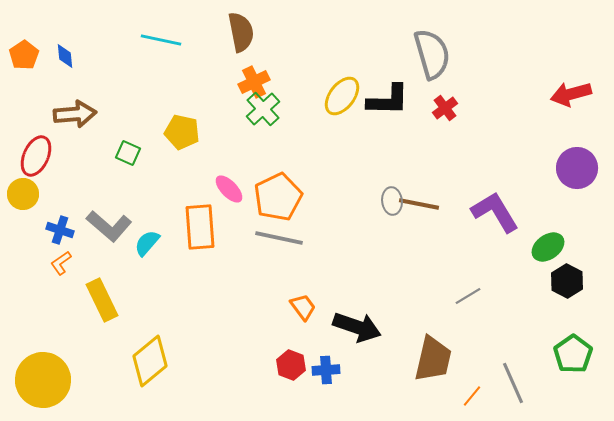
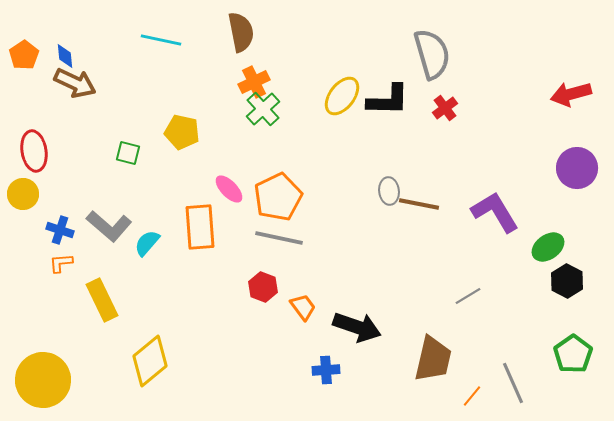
brown arrow at (75, 114): moved 31 px up; rotated 30 degrees clockwise
green square at (128, 153): rotated 10 degrees counterclockwise
red ellipse at (36, 156): moved 2 px left, 5 px up; rotated 33 degrees counterclockwise
gray ellipse at (392, 201): moved 3 px left, 10 px up
orange L-shape at (61, 263): rotated 30 degrees clockwise
red hexagon at (291, 365): moved 28 px left, 78 px up
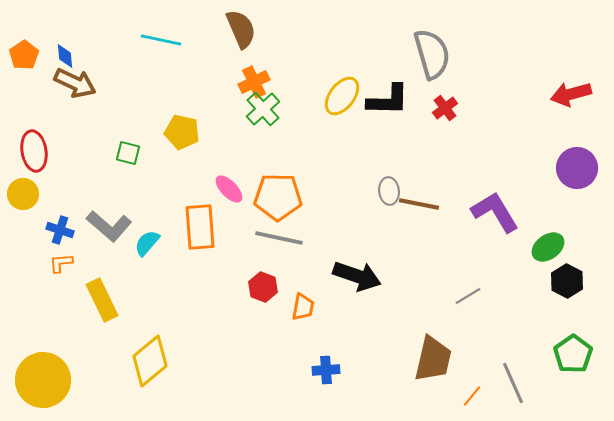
brown semicircle at (241, 32): moved 3 px up; rotated 12 degrees counterclockwise
orange pentagon at (278, 197): rotated 27 degrees clockwise
orange trapezoid at (303, 307): rotated 48 degrees clockwise
black arrow at (357, 327): moved 51 px up
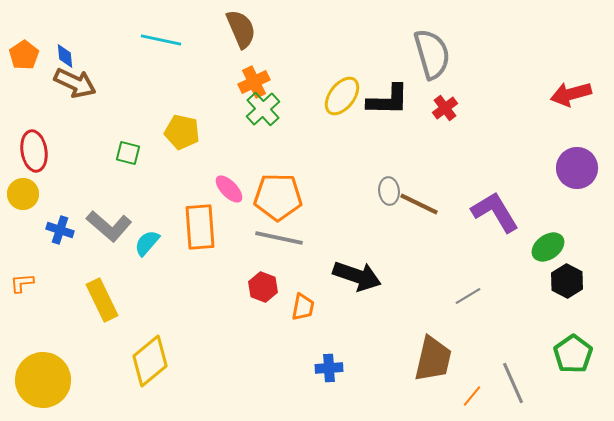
brown line at (419, 204): rotated 15 degrees clockwise
orange L-shape at (61, 263): moved 39 px left, 20 px down
blue cross at (326, 370): moved 3 px right, 2 px up
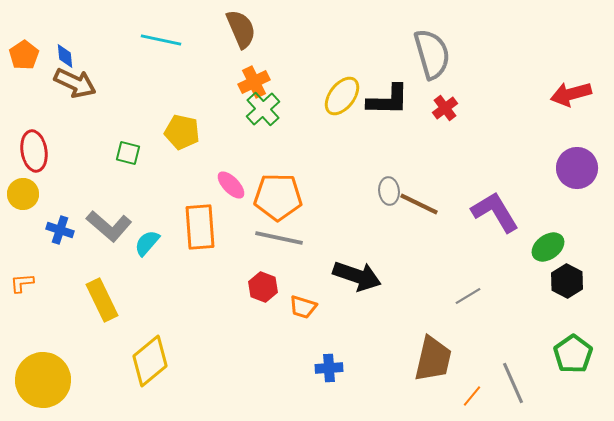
pink ellipse at (229, 189): moved 2 px right, 4 px up
orange trapezoid at (303, 307): rotated 96 degrees clockwise
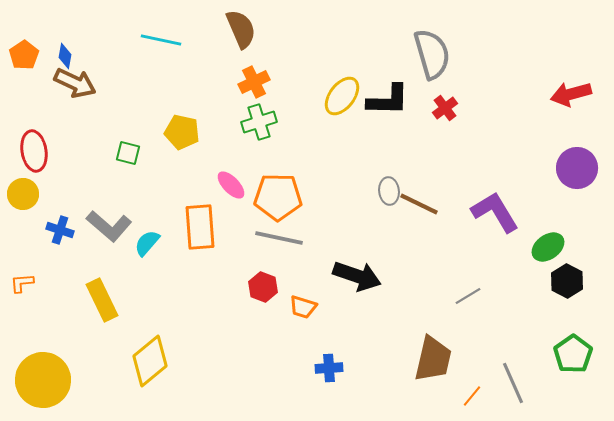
blue diamond at (65, 56): rotated 15 degrees clockwise
green cross at (263, 109): moved 4 px left, 13 px down; rotated 24 degrees clockwise
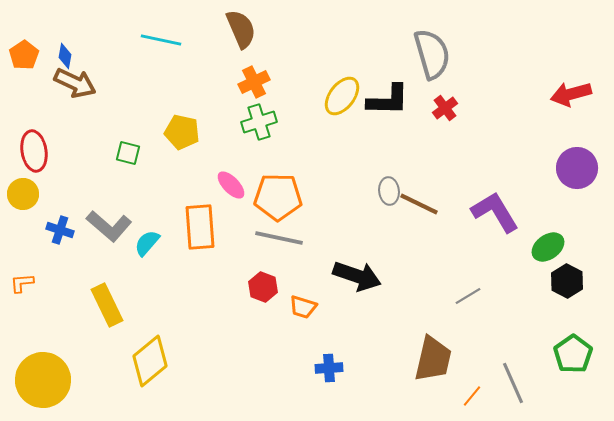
yellow rectangle at (102, 300): moved 5 px right, 5 px down
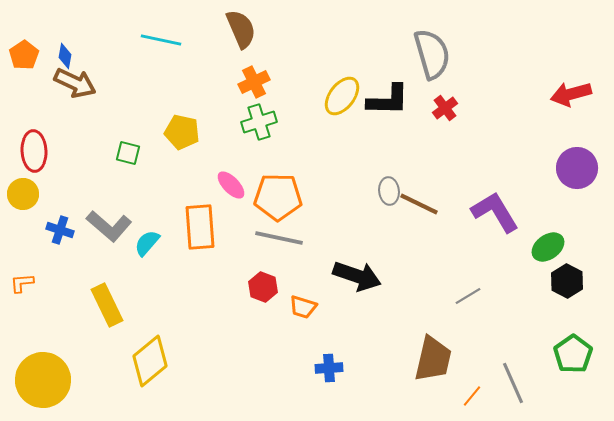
red ellipse at (34, 151): rotated 6 degrees clockwise
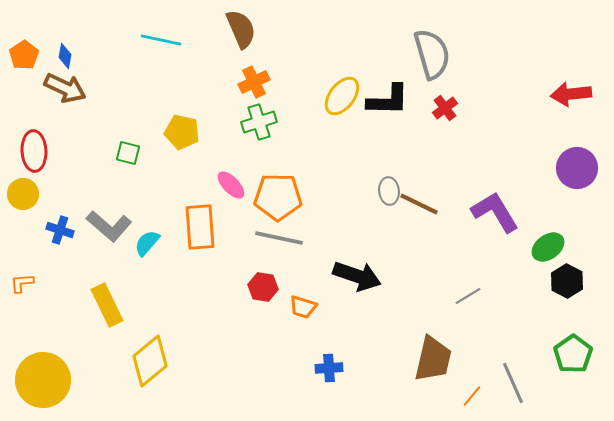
brown arrow at (75, 83): moved 10 px left, 5 px down
red arrow at (571, 94): rotated 9 degrees clockwise
red hexagon at (263, 287): rotated 12 degrees counterclockwise
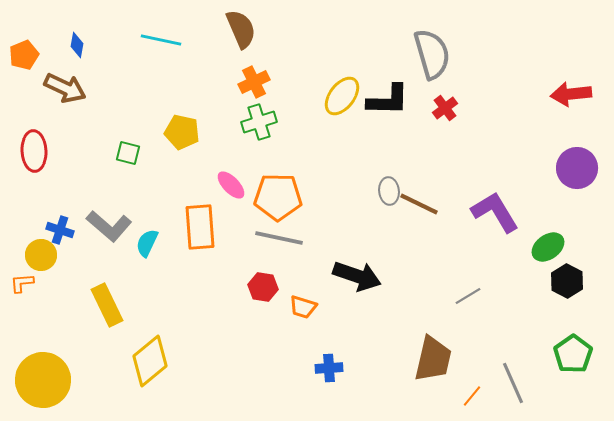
orange pentagon at (24, 55): rotated 12 degrees clockwise
blue diamond at (65, 56): moved 12 px right, 11 px up
yellow circle at (23, 194): moved 18 px right, 61 px down
cyan semicircle at (147, 243): rotated 16 degrees counterclockwise
